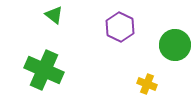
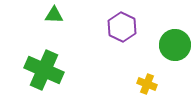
green triangle: rotated 36 degrees counterclockwise
purple hexagon: moved 2 px right
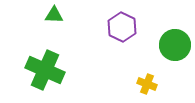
green cross: moved 1 px right
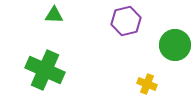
purple hexagon: moved 4 px right, 6 px up; rotated 20 degrees clockwise
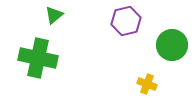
green triangle: rotated 42 degrees counterclockwise
green circle: moved 3 px left
green cross: moved 7 px left, 12 px up; rotated 12 degrees counterclockwise
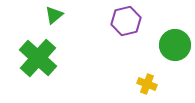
green circle: moved 3 px right
green cross: rotated 30 degrees clockwise
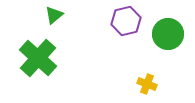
green circle: moved 7 px left, 11 px up
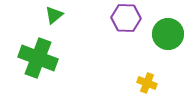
purple hexagon: moved 3 px up; rotated 16 degrees clockwise
green cross: rotated 21 degrees counterclockwise
yellow cross: moved 1 px up
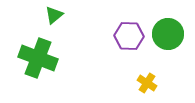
purple hexagon: moved 3 px right, 18 px down
yellow cross: rotated 12 degrees clockwise
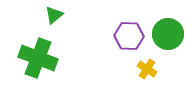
yellow cross: moved 14 px up
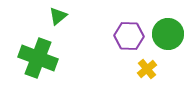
green triangle: moved 4 px right, 1 px down
yellow cross: rotated 18 degrees clockwise
